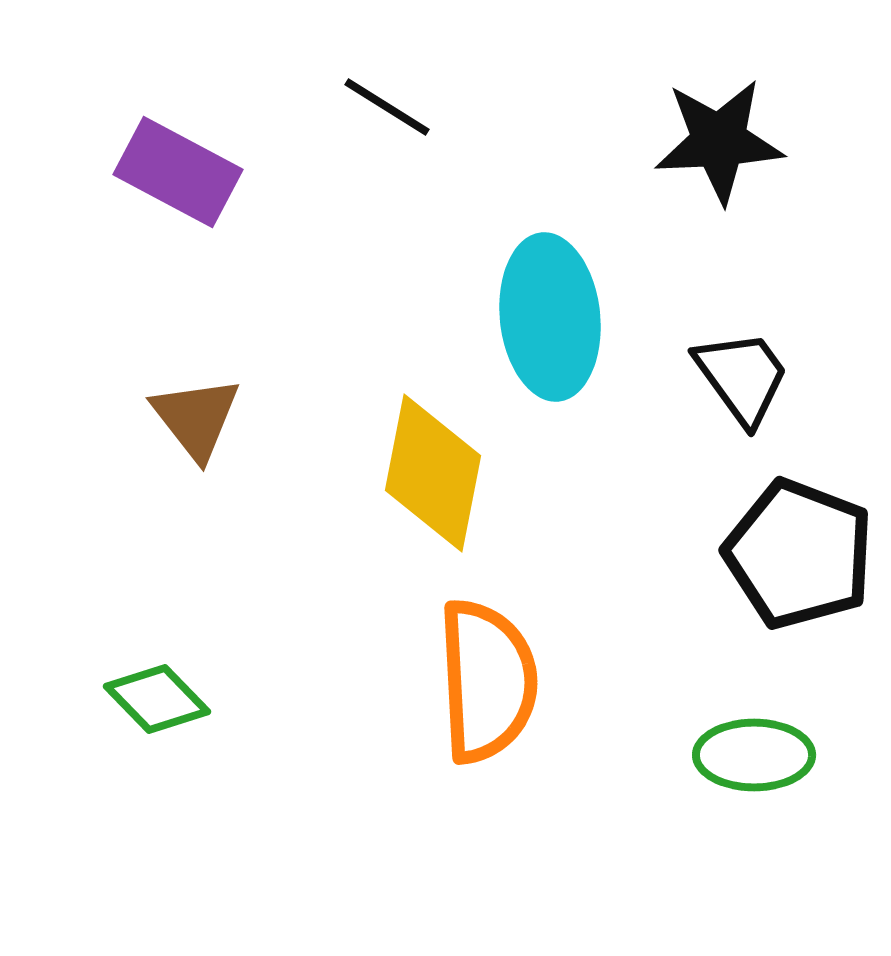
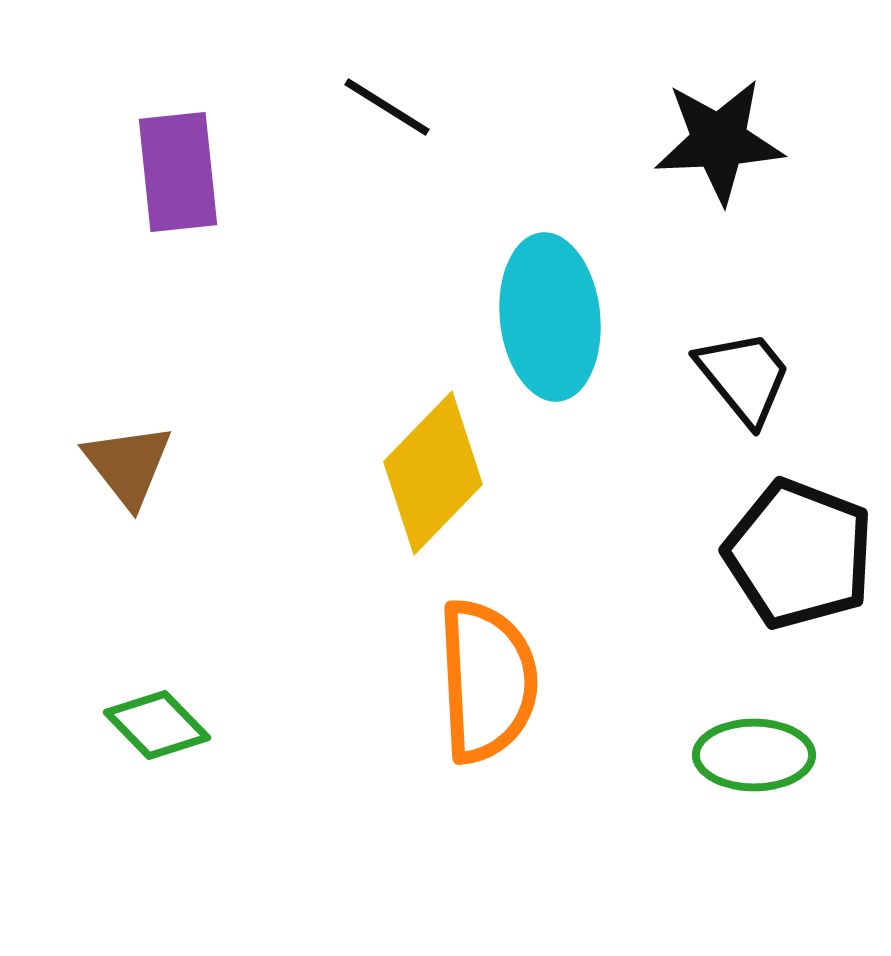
purple rectangle: rotated 56 degrees clockwise
black trapezoid: moved 2 px right; rotated 3 degrees counterclockwise
brown triangle: moved 68 px left, 47 px down
yellow diamond: rotated 33 degrees clockwise
green diamond: moved 26 px down
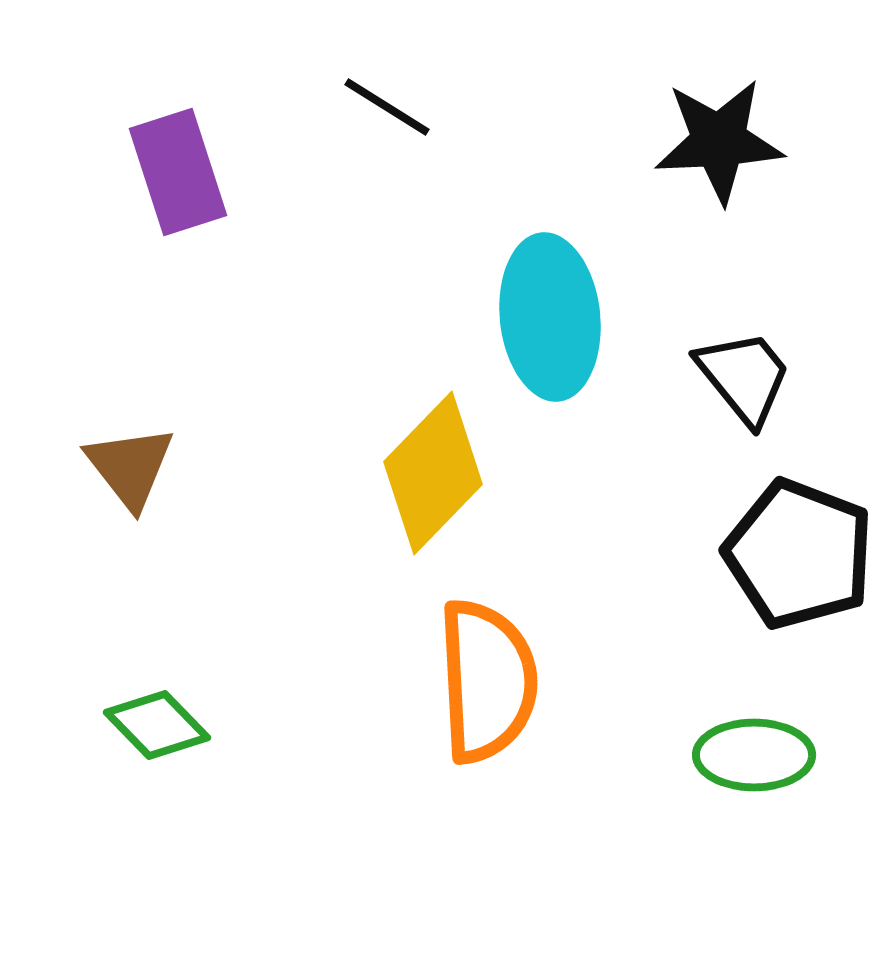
purple rectangle: rotated 12 degrees counterclockwise
brown triangle: moved 2 px right, 2 px down
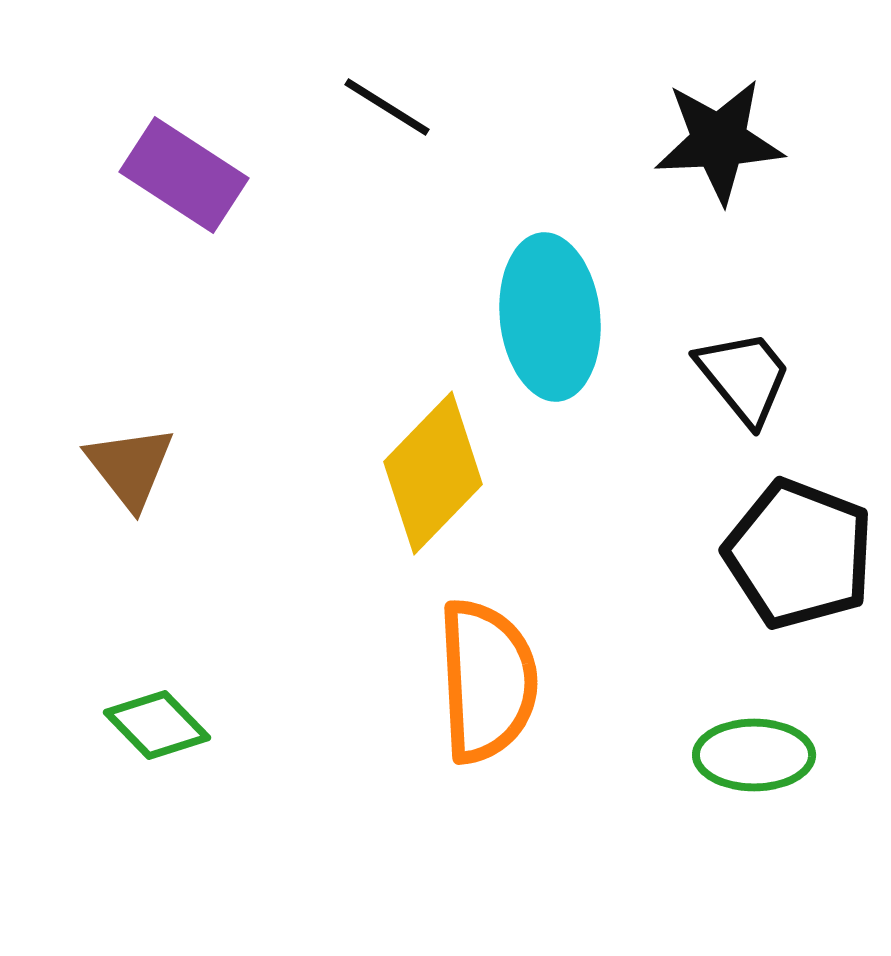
purple rectangle: moved 6 px right, 3 px down; rotated 39 degrees counterclockwise
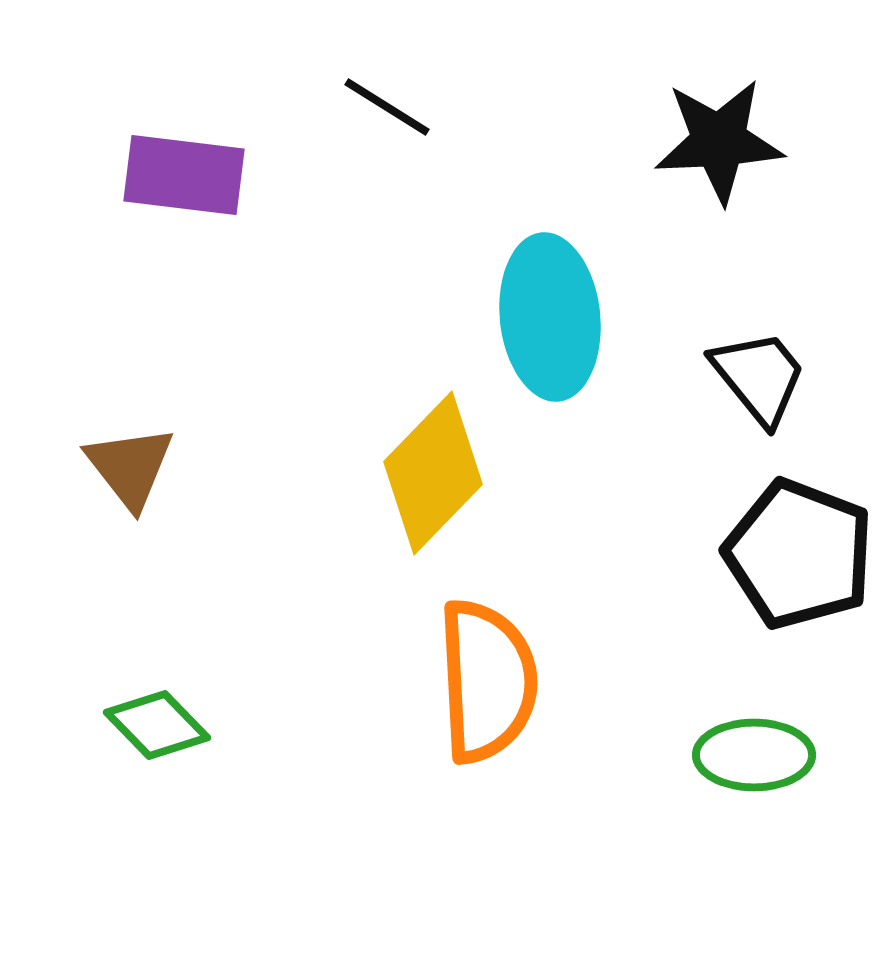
purple rectangle: rotated 26 degrees counterclockwise
black trapezoid: moved 15 px right
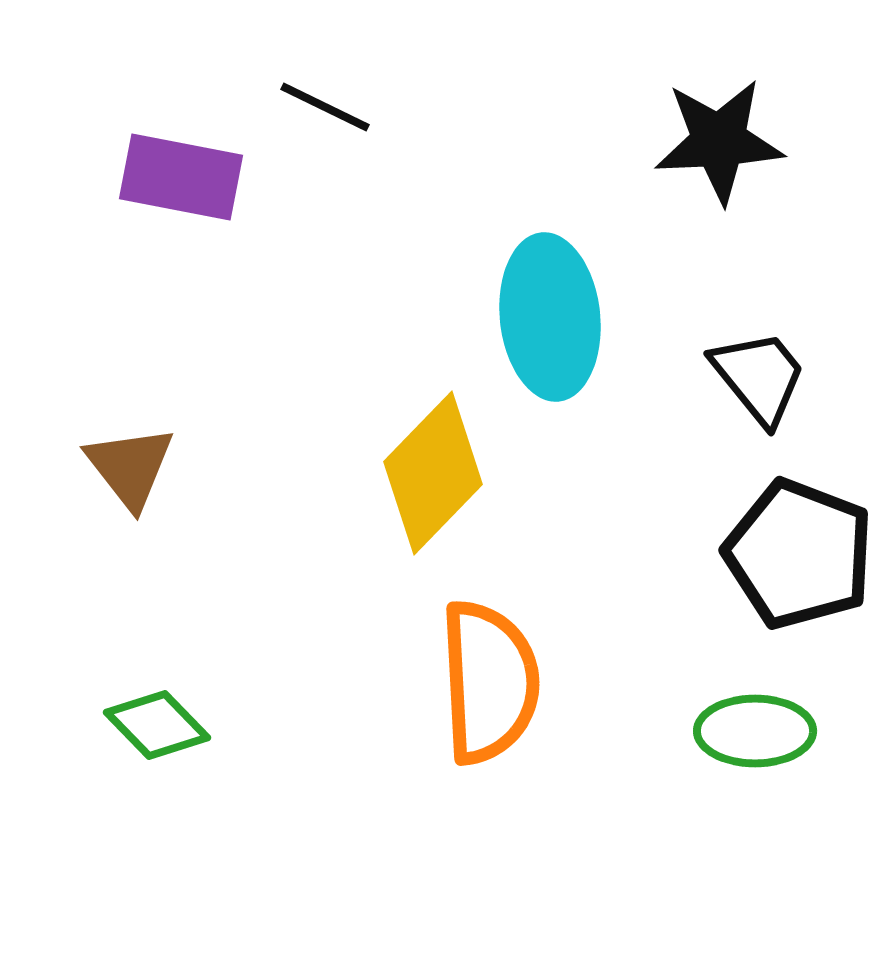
black line: moved 62 px left; rotated 6 degrees counterclockwise
purple rectangle: moved 3 px left, 2 px down; rotated 4 degrees clockwise
orange semicircle: moved 2 px right, 1 px down
green ellipse: moved 1 px right, 24 px up
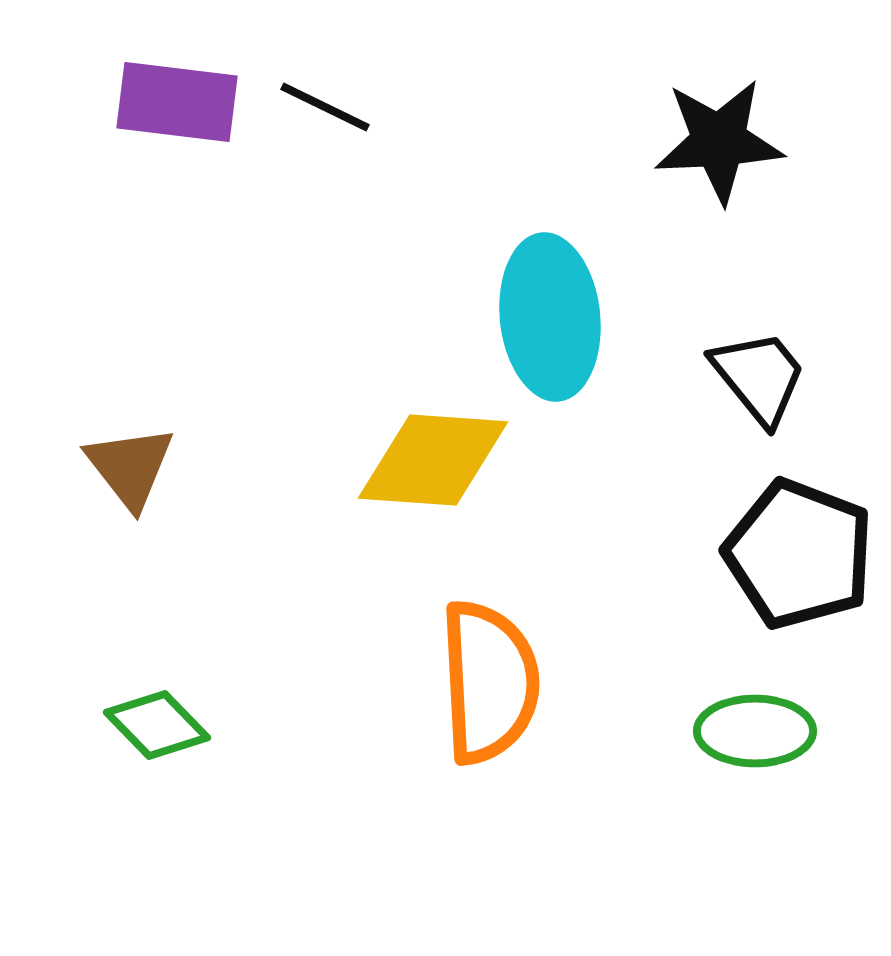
purple rectangle: moved 4 px left, 75 px up; rotated 4 degrees counterclockwise
yellow diamond: moved 13 px up; rotated 50 degrees clockwise
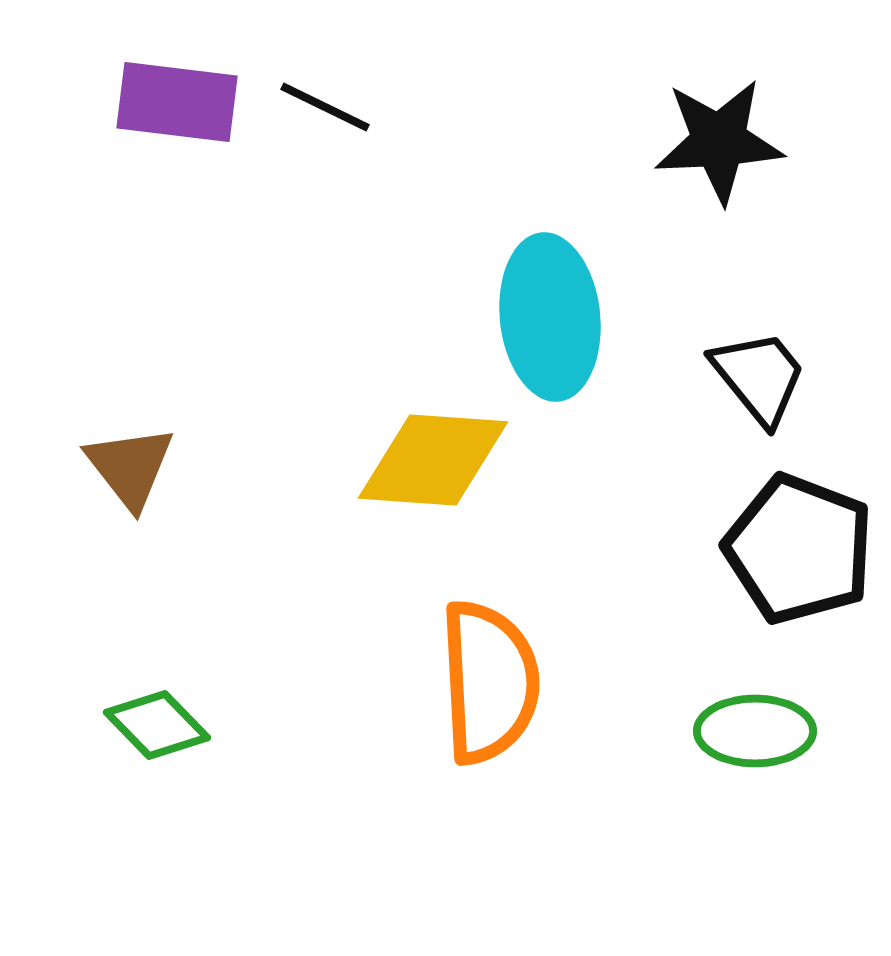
black pentagon: moved 5 px up
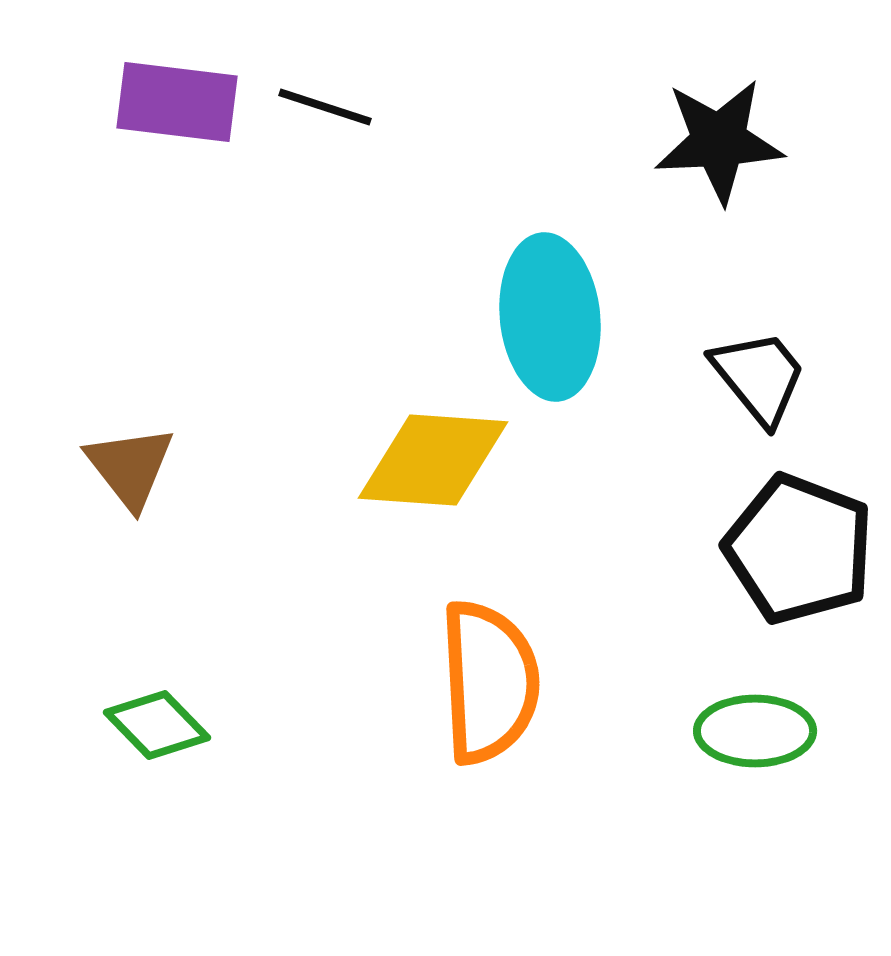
black line: rotated 8 degrees counterclockwise
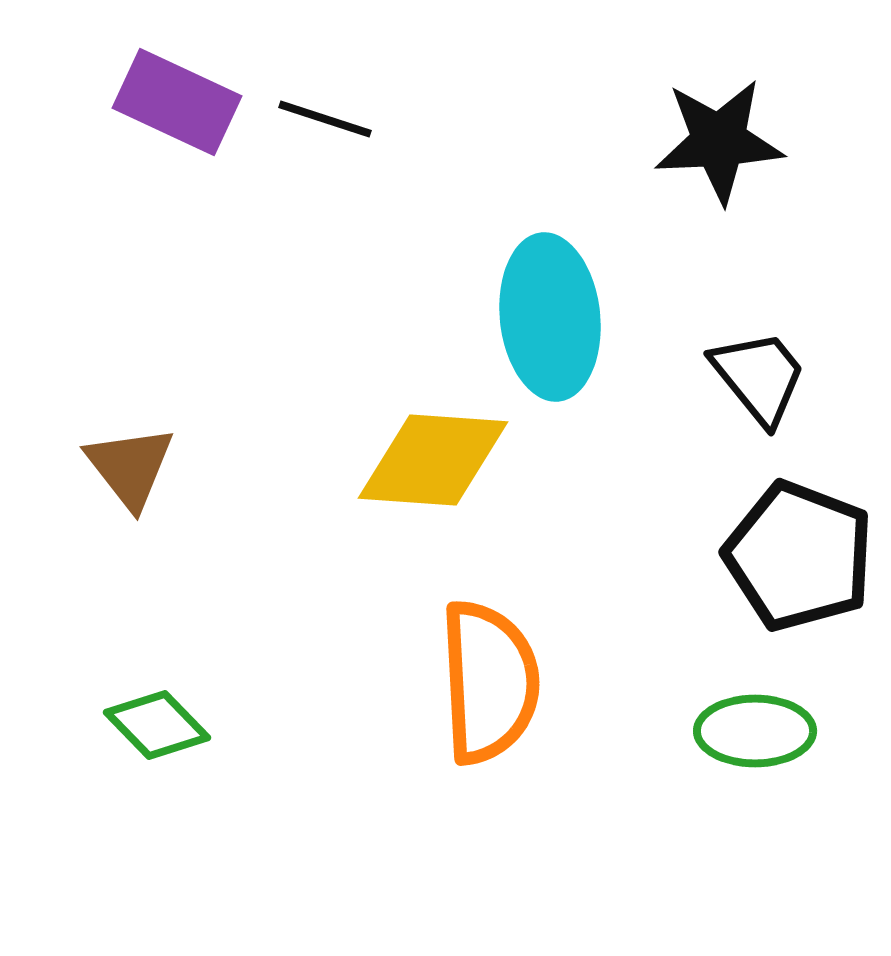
purple rectangle: rotated 18 degrees clockwise
black line: moved 12 px down
black pentagon: moved 7 px down
